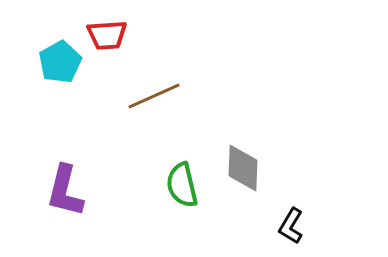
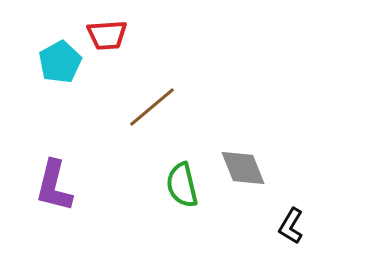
brown line: moved 2 px left, 11 px down; rotated 16 degrees counterclockwise
gray diamond: rotated 24 degrees counterclockwise
purple L-shape: moved 11 px left, 5 px up
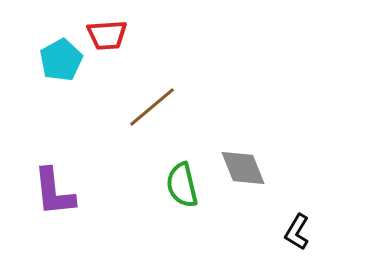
cyan pentagon: moved 1 px right, 2 px up
purple L-shape: moved 6 px down; rotated 20 degrees counterclockwise
black L-shape: moved 6 px right, 6 px down
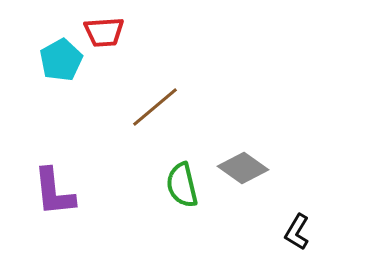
red trapezoid: moved 3 px left, 3 px up
brown line: moved 3 px right
gray diamond: rotated 33 degrees counterclockwise
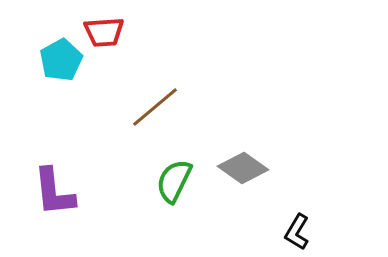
green semicircle: moved 8 px left, 4 px up; rotated 39 degrees clockwise
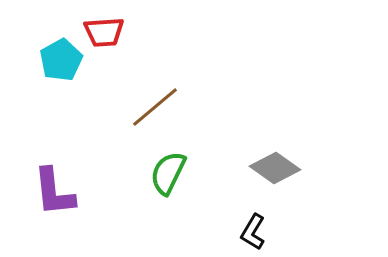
gray diamond: moved 32 px right
green semicircle: moved 6 px left, 8 px up
black L-shape: moved 44 px left
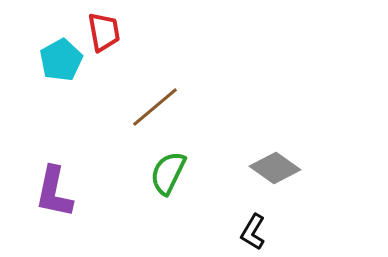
red trapezoid: rotated 96 degrees counterclockwise
purple L-shape: rotated 18 degrees clockwise
